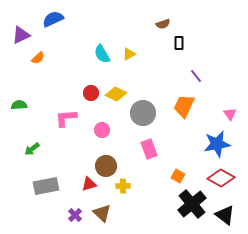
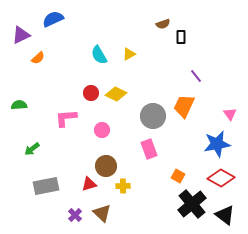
black rectangle: moved 2 px right, 6 px up
cyan semicircle: moved 3 px left, 1 px down
gray circle: moved 10 px right, 3 px down
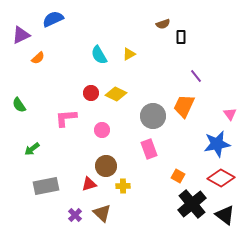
green semicircle: rotated 119 degrees counterclockwise
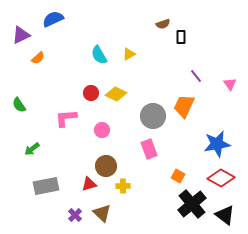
pink triangle: moved 30 px up
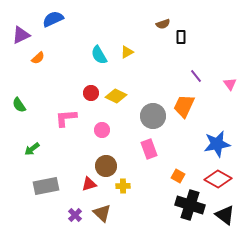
yellow triangle: moved 2 px left, 2 px up
yellow diamond: moved 2 px down
red diamond: moved 3 px left, 1 px down
black cross: moved 2 px left, 1 px down; rotated 32 degrees counterclockwise
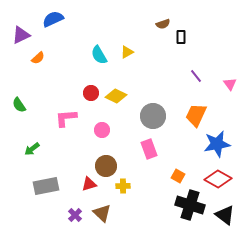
orange trapezoid: moved 12 px right, 9 px down
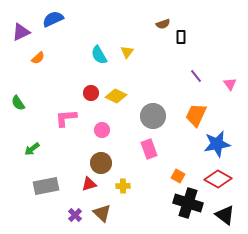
purple triangle: moved 3 px up
yellow triangle: rotated 24 degrees counterclockwise
green semicircle: moved 1 px left, 2 px up
brown circle: moved 5 px left, 3 px up
black cross: moved 2 px left, 2 px up
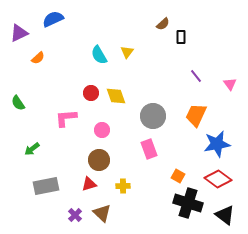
brown semicircle: rotated 24 degrees counterclockwise
purple triangle: moved 2 px left, 1 px down
yellow diamond: rotated 45 degrees clockwise
brown circle: moved 2 px left, 3 px up
red diamond: rotated 8 degrees clockwise
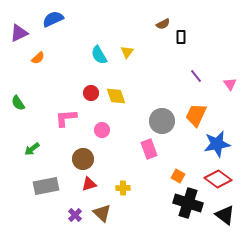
brown semicircle: rotated 16 degrees clockwise
gray circle: moved 9 px right, 5 px down
brown circle: moved 16 px left, 1 px up
yellow cross: moved 2 px down
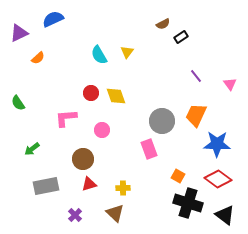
black rectangle: rotated 56 degrees clockwise
blue star: rotated 12 degrees clockwise
brown triangle: moved 13 px right
